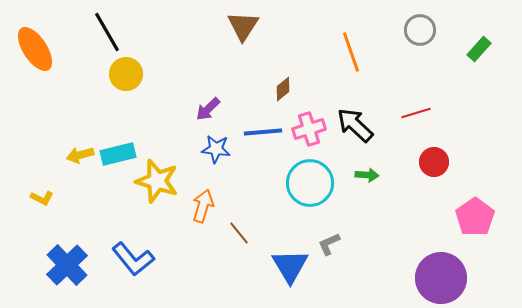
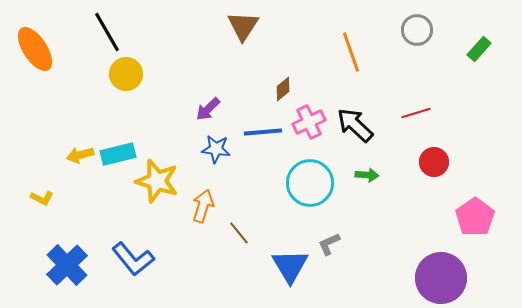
gray circle: moved 3 px left
pink cross: moved 7 px up; rotated 8 degrees counterclockwise
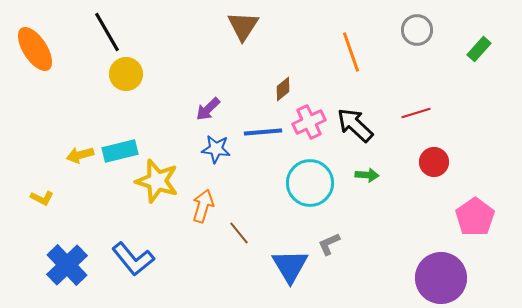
cyan rectangle: moved 2 px right, 3 px up
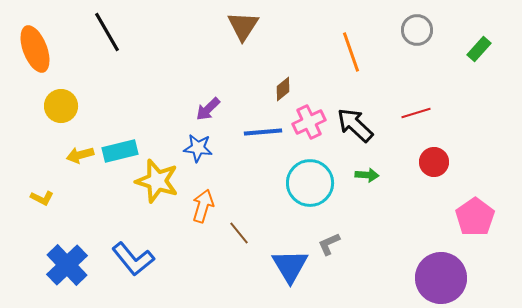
orange ellipse: rotated 12 degrees clockwise
yellow circle: moved 65 px left, 32 px down
blue star: moved 18 px left, 1 px up
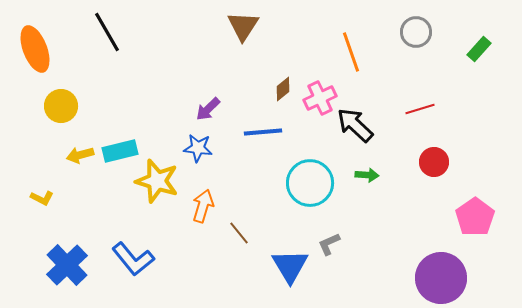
gray circle: moved 1 px left, 2 px down
red line: moved 4 px right, 4 px up
pink cross: moved 11 px right, 24 px up
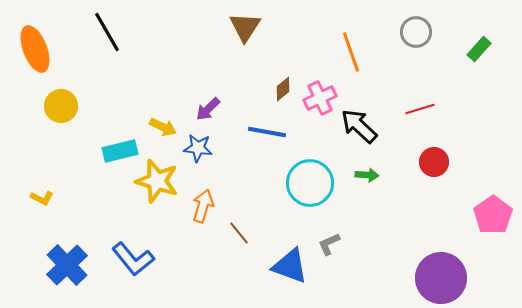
brown triangle: moved 2 px right, 1 px down
black arrow: moved 4 px right, 1 px down
blue line: moved 4 px right; rotated 15 degrees clockwise
yellow arrow: moved 83 px right, 28 px up; rotated 140 degrees counterclockwise
pink pentagon: moved 18 px right, 2 px up
blue triangle: rotated 39 degrees counterclockwise
